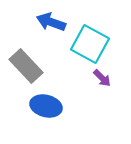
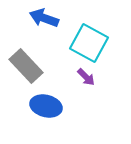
blue arrow: moved 7 px left, 4 px up
cyan square: moved 1 px left, 1 px up
purple arrow: moved 16 px left, 1 px up
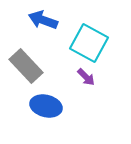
blue arrow: moved 1 px left, 2 px down
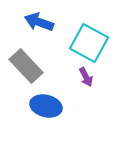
blue arrow: moved 4 px left, 2 px down
purple arrow: rotated 18 degrees clockwise
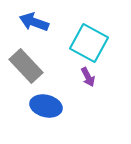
blue arrow: moved 5 px left
purple arrow: moved 2 px right
